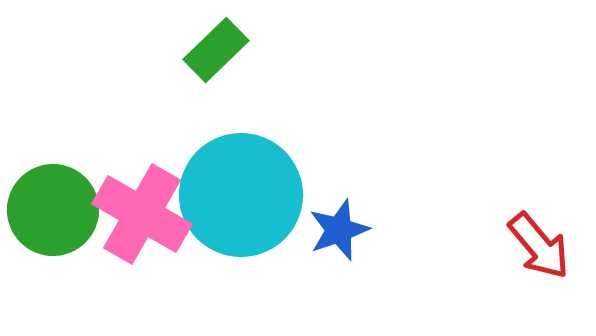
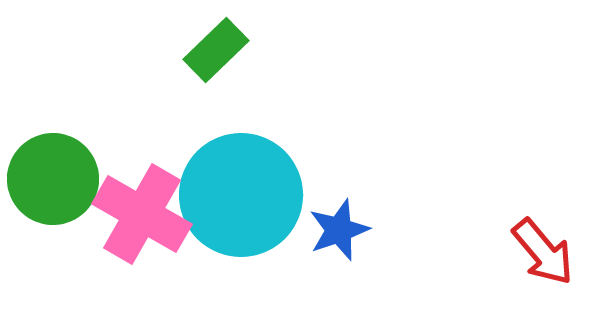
green circle: moved 31 px up
red arrow: moved 4 px right, 6 px down
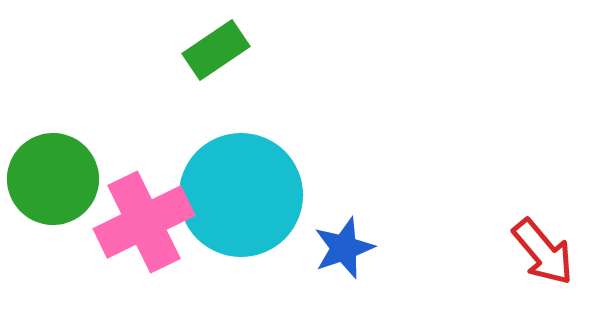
green rectangle: rotated 10 degrees clockwise
pink cross: moved 2 px right, 8 px down; rotated 34 degrees clockwise
blue star: moved 5 px right, 18 px down
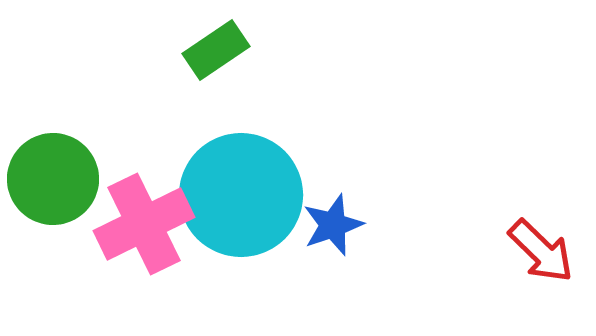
pink cross: moved 2 px down
blue star: moved 11 px left, 23 px up
red arrow: moved 2 px left, 1 px up; rotated 6 degrees counterclockwise
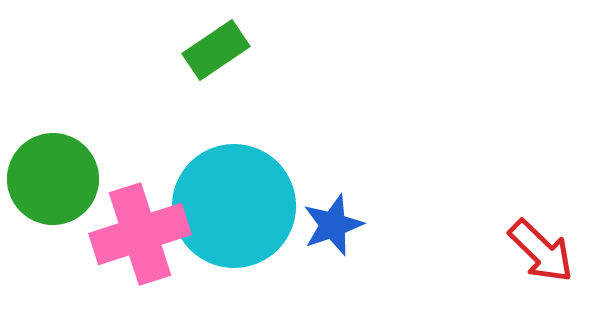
cyan circle: moved 7 px left, 11 px down
pink cross: moved 4 px left, 10 px down; rotated 8 degrees clockwise
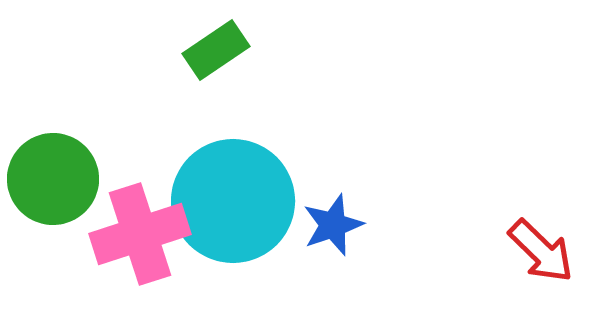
cyan circle: moved 1 px left, 5 px up
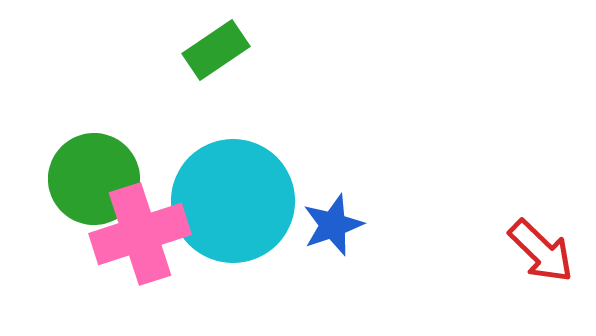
green circle: moved 41 px right
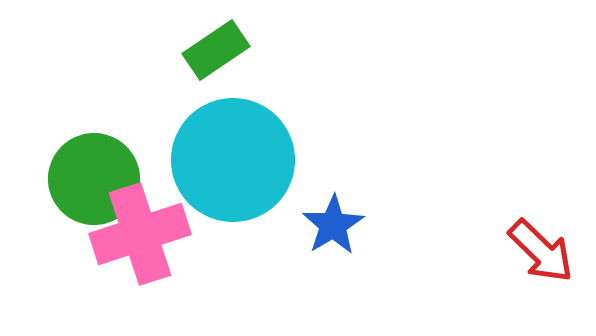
cyan circle: moved 41 px up
blue star: rotated 12 degrees counterclockwise
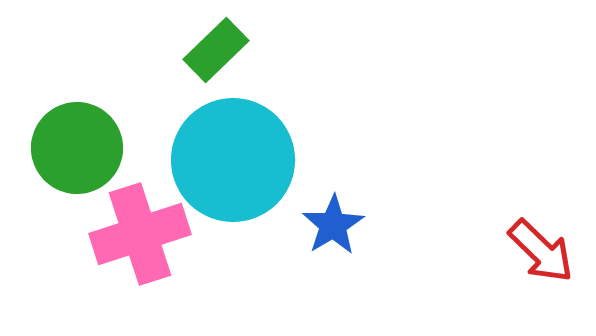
green rectangle: rotated 10 degrees counterclockwise
green circle: moved 17 px left, 31 px up
